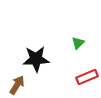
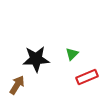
green triangle: moved 6 px left, 11 px down
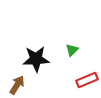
green triangle: moved 4 px up
red rectangle: moved 3 px down
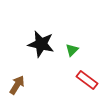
black star: moved 5 px right, 15 px up; rotated 16 degrees clockwise
red rectangle: rotated 60 degrees clockwise
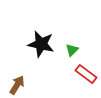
red rectangle: moved 1 px left, 6 px up
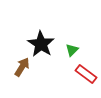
black star: rotated 20 degrees clockwise
brown arrow: moved 5 px right, 18 px up
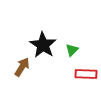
black star: moved 2 px right, 1 px down
red rectangle: rotated 35 degrees counterclockwise
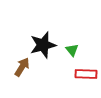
black star: rotated 24 degrees clockwise
green triangle: rotated 24 degrees counterclockwise
